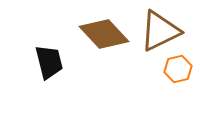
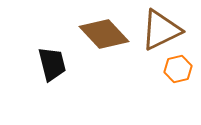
brown triangle: moved 1 px right, 1 px up
black trapezoid: moved 3 px right, 2 px down
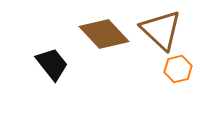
brown triangle: rotated 51 degrees counterclockwise
black trapezoid: rotated 24 degrees counterclockwise
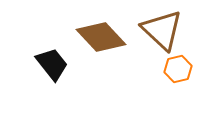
brown triangle: moved 1 px right
brown diamond: moved 3 px left, 3 px down
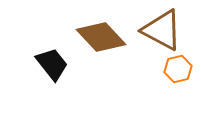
brown triangle: rotated 15 degrees counterclockwise
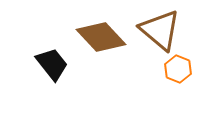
brown triangle: moved 2 px left; rotated 12 degrees clockwise
orange hexagon: rotated 24 degrees counterclockwise
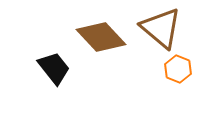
brown triangle: moved 1 px right, 2 px up
black trapezoid: moved 2 px right, 4 px down
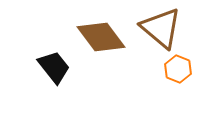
brown diamond: rotated 6 degrees clockwise
black trapezoid: moved 1 px up
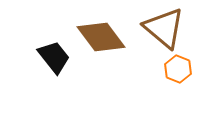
brown triangle: moved 3 px right
black trapezoid: moved 10 px up
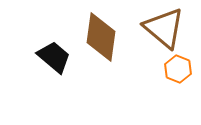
brown diamond: rotated 45 degrees clockwise
black trapezoid: rotated 12 degrees counterclockwise
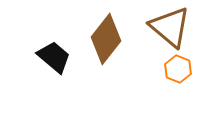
brown triangle: moved 6 px right, 1 px up
brown diamond: moved 5 px right, 2 px down; rotated 30 degrees clockwise
